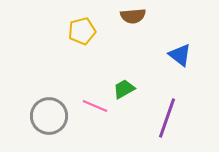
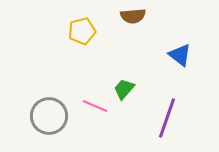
green trapezoid: rotated 20 degrees counterclockwise
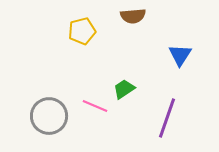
blue triangle: rotated 25 degrees clockwise
green trapezoid: rotated 15 degrees clockwise
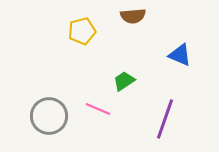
blue triangle: rotated 40 degrees counterclockwise
green trapezoid: moved 8 px up
pink line: moved 3 px right, 3 px down
purple line: moved 2 px left, 1 px down
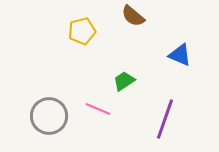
brown semicircle: rotated 45 degrees clockwise
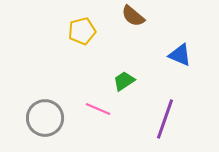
gray circle: moved 4 px left, 2 px down
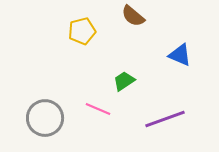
purple line: rotated 51 degrees clockwise
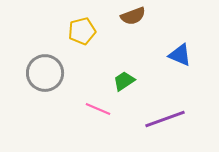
brown semicircle: rotated 60 degrees counterclockwise
gray circle: moved 45 px up
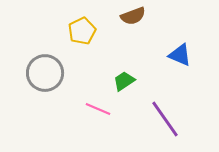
yellow pentagon: rotated 12 degrees counterclockwise
purple line: rotated 75 degrees clockwise
